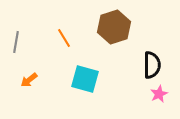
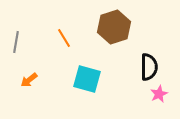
black semicircle: moved 3 px left, 2 px down
cyan square: moved 2 px right
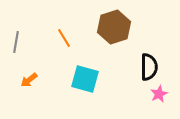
cyan square: moved 2 px left
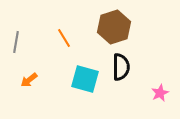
black semicircle: moved 28 px left
pink star: moved 1 px right, 1 px up
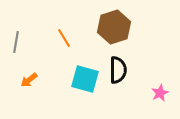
black semicircle: moved 3 px left, 3 px down
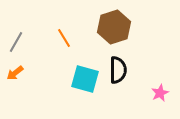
gray line: rotated 20 degrees clockwise
orange arrow: moved 14 px left, 7 px up
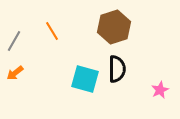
orange line: moved 12 px left, 7 px up
gray line: moved 2 px left, 1 px up
black semicircle: moved 1 px left, 1 px up
pink star: moved 3 px up
